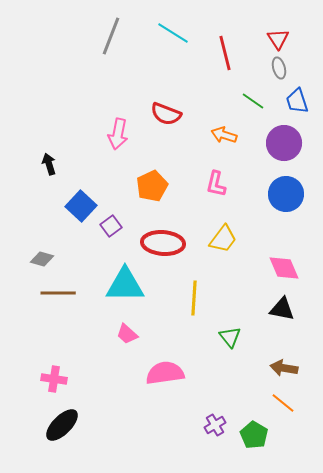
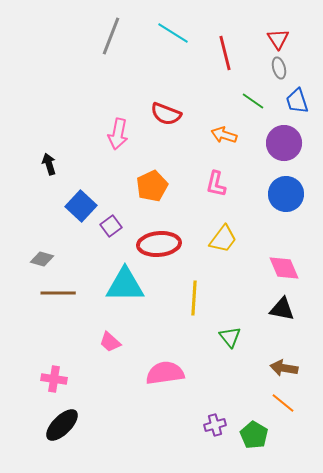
red ellipse: moved 4 px left, 1 px down; rotated 9 degrees counterclockwise
pink trapezoid: moved 17 px left, 8 px down
purple cross: rotated 15 degrees clockwise
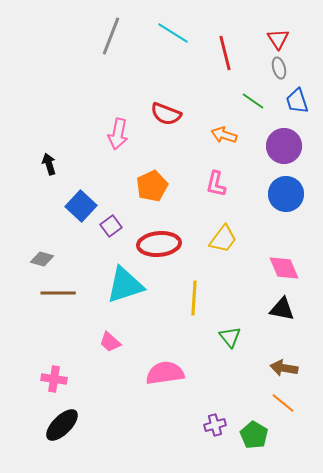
purple circle: moved 3 px down
cyan triangle: rotated 18 degrees counterclockwise
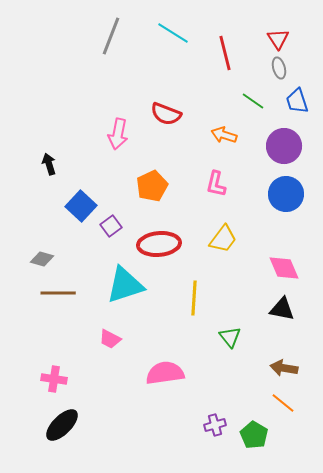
pink trapezoid: moved 3 px up; rotated 15 degrees counterclockwise
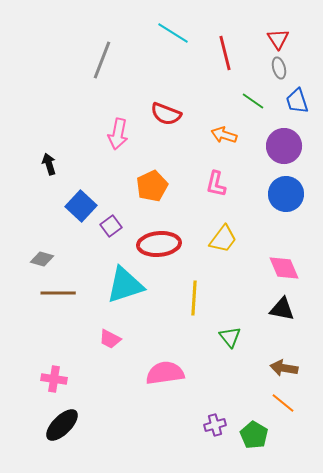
gray line: moved 9 px left, 24 px down
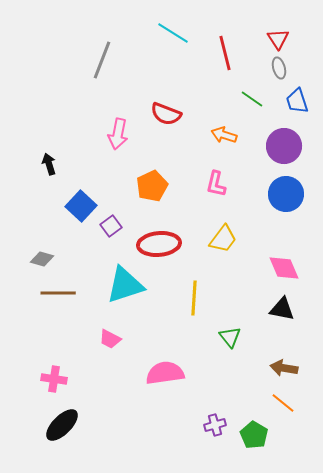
green line: moved 1 px left, 2 px up
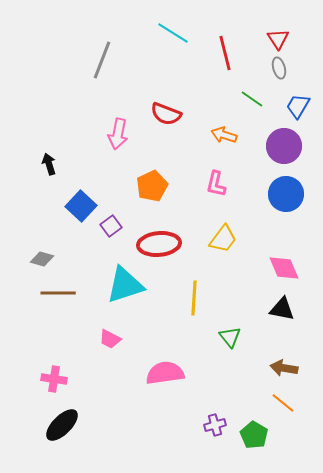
blue trapezoid: moved 1 px right, 5 px down; rotated 48 degrees clockwise
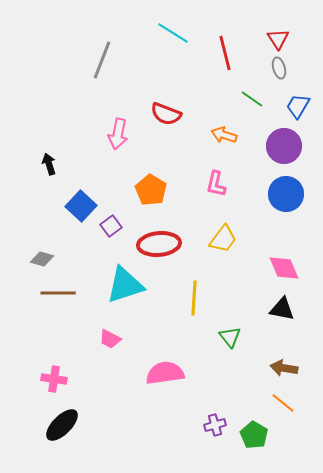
orange pentagon: moved 1 px left, 4 px down; rotated 16 degrees counterclockwise
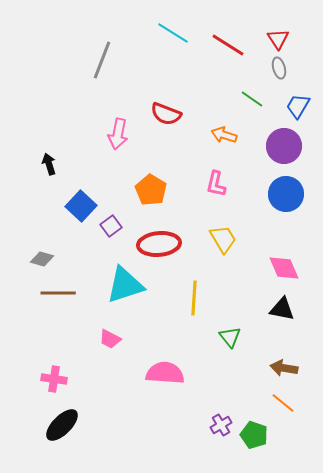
red line: moved 3 px right, 8 px up; rotated 44 degrees counterclockwise
yellow trapezoid: rotated 68 degrees counterclockwise
pink semicircle: rotated 12 degrees clockwise
purple cross: moved 6 px right; rotated 15 degrees counterclockwise
green pentagon: rotated 12 degrees counterclockwise
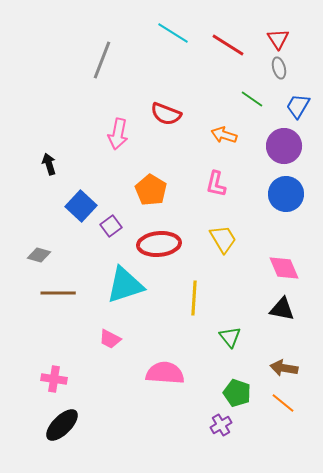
gray diamond: moved 3 px left, 4 px up
green pentagon: moved 17 px left, 42 px up
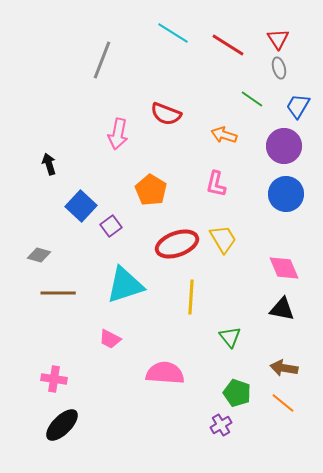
red ellipse: moved 18 px right; rotated 15 degrees counterclockwise
yellow line: moved 3 px left, 1 px up
